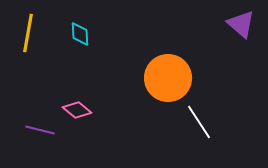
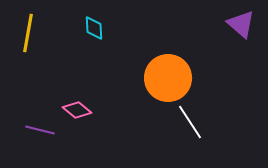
cyan diamond: moved 14 px right, 6 px up
white line: moved 9 px left
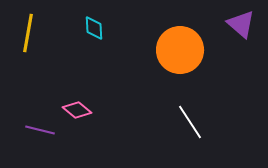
orange circle: moved 12 px right, 28 px up
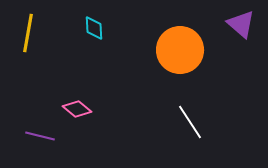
pink diamond: moved 1 px up
purple line: moved 6 px down
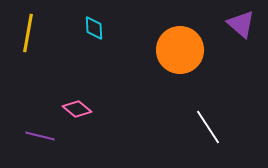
white line: moved 18 px right, 5 px down
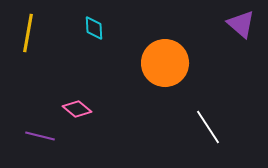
orange circle: moved 15 px left, 13 px down
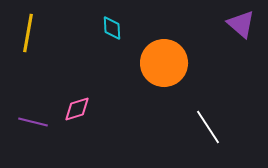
cyan diamond: moved 18 px right
orange circle: moved 1 px left
pink diamond: rotated 56 degrees counterclockwise
purple line: moved 7 px left, 14 px up
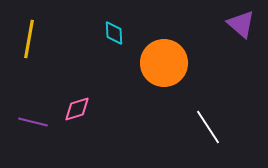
cyan diamond: moved 2 px right, 5 px down
yellow line: moved 1 px right, 6 px down
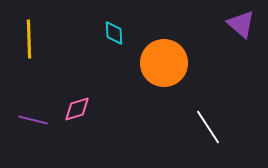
yellow line: rotated 12 degrees counterclockwise
purple line: moved 2 px up
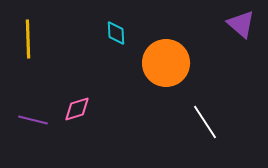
cyan diamond: moved 2 px right
yellow line: moved 1 px left
orange circle: moved 2 px right
white line: moved 3 px left, 5 px up
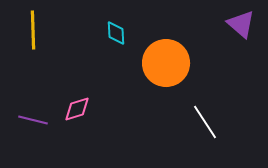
yellow line: moved 5 px right, 9 px up
